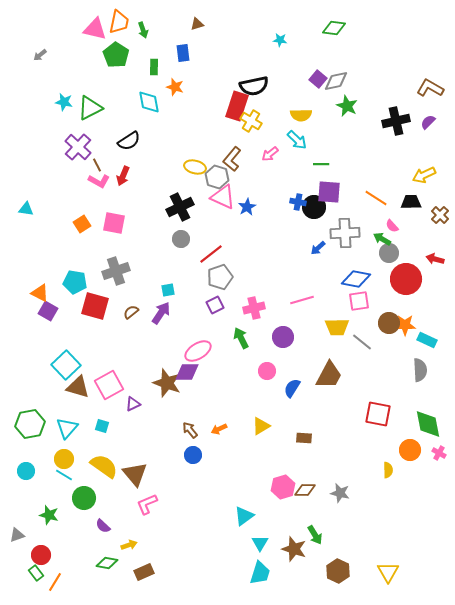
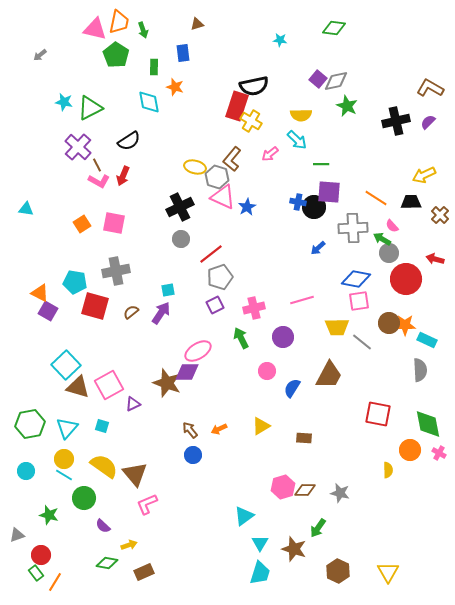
gray cross at (345, 233): moved 8 px right, 5 px up
gray cross at (116, 271): rotated 8 degrees clockwise
green arrow at (315, 535): moved 3 px right, 7 px up; rotated 66 degrees clockwise
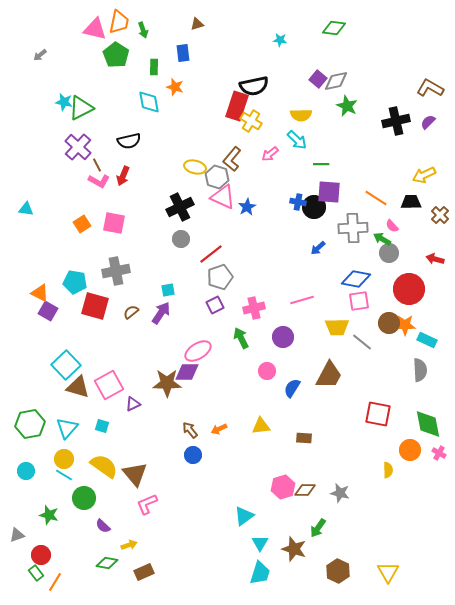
green triangle at (90, 108): moved 9 px left
black semicircle at (129, 141): rotated 20 degrees clockwise
red circle at (406, 279): moved 3 px right, 10 px down
brown star at (167, 383): rotated 20 degrees counterclockwise
yellow triangle at (261, 426): rotated 24 degrees clockwise
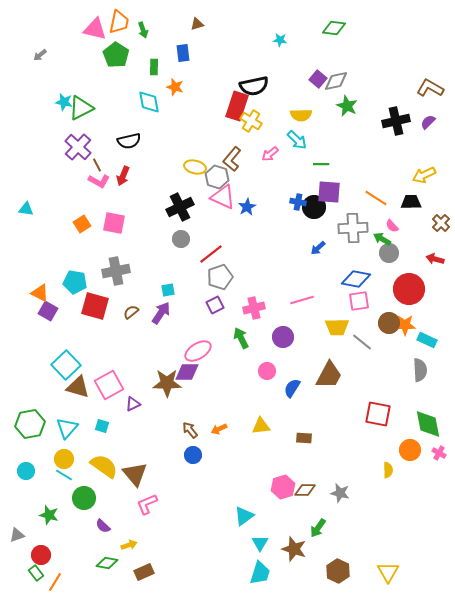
brown cross at (440, 215): moved 1 px right, 8 px down
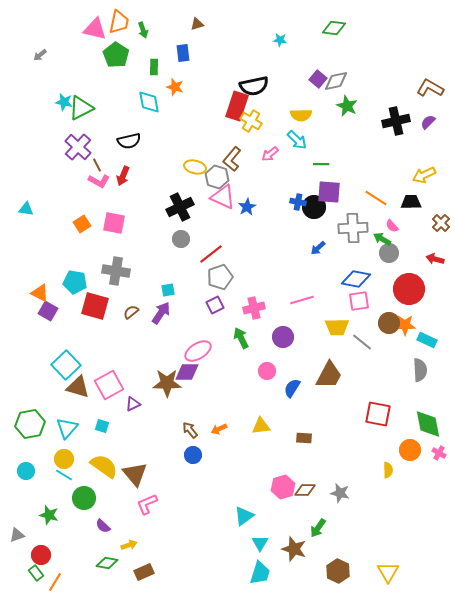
gray cross at (116, 271): rotated 20 degrees clockwise
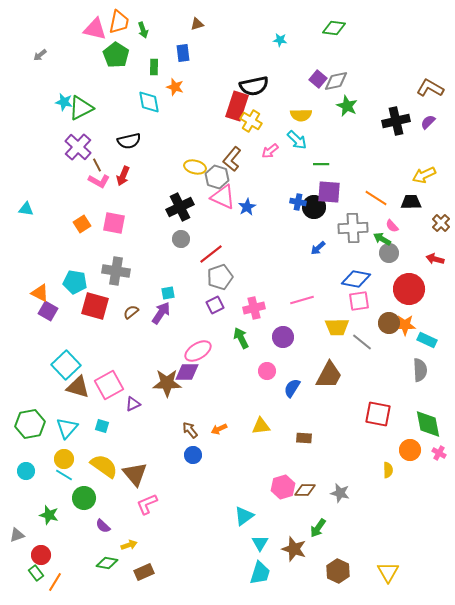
pink arrow at (270, 154): moved 3 px up
cyan square at (168, 290): moved 3 px down
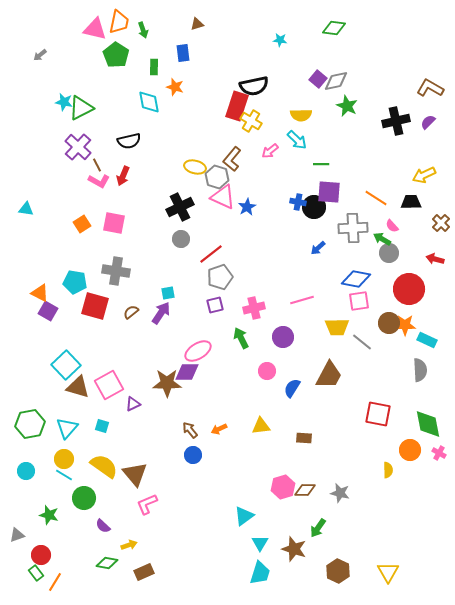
purple square at (215, 305): rotated 12 degrees clockwise
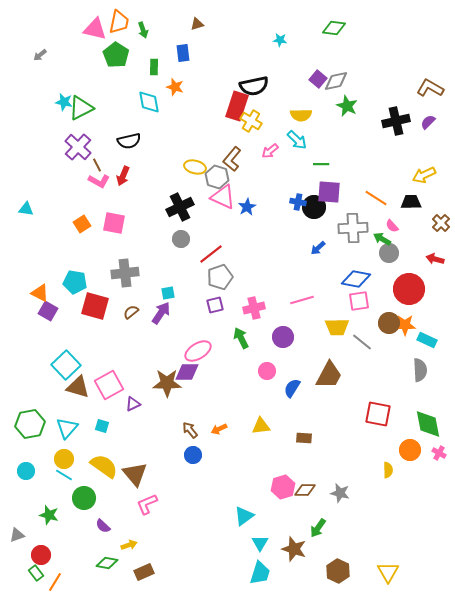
gray cross at (116, 271): moved 9 px right, 2 px down; rotated 16 degrees counterclockwise
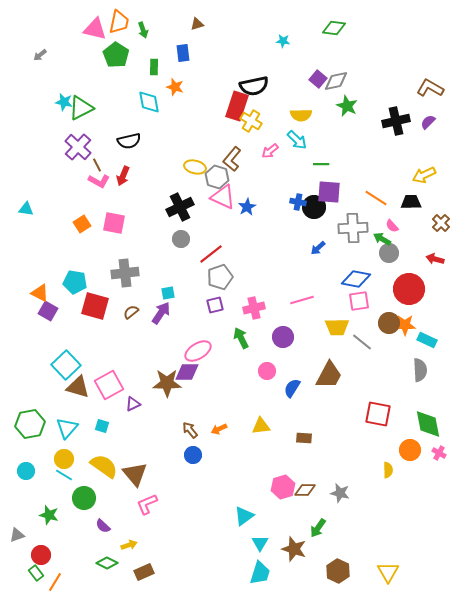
cyan star at (280, 40): moved 3 px right, 1 px down
green diamond at (107, 563): rotated 15 degrees clockwise
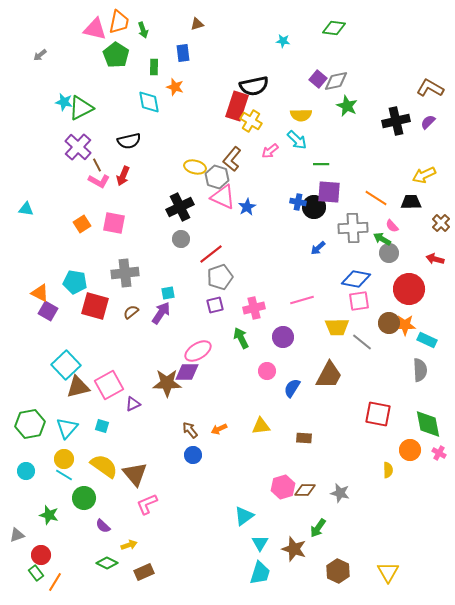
brown triangle at (78, 387): rotated 30 degrees counterclockwise
